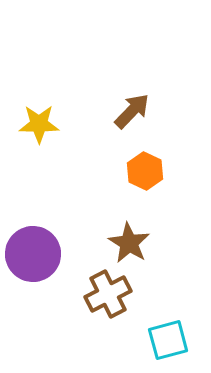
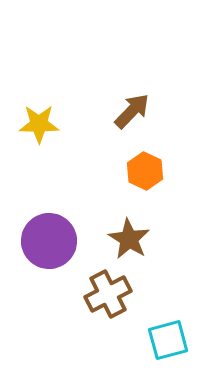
brown star: moved 4 px up
purple circle: moved 16 px right, 13 px up
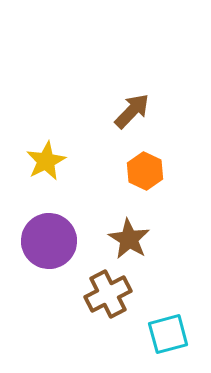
yellow star: moved 7 px right, 37 px down; rotated 27 degrees counterclockwise
cyan square: moved 6 px up
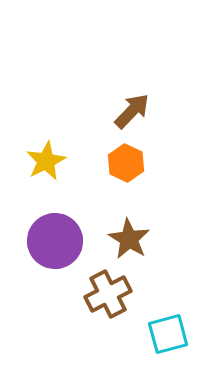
orange hexagon: moved 19 px left, 8 px up
purple circle: moved 6 px right
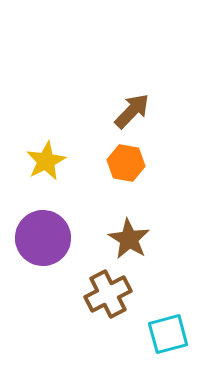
orange hexagon: rotated 15 degrees counterclockwise
purple circle: moved 12 px left, 3 px up
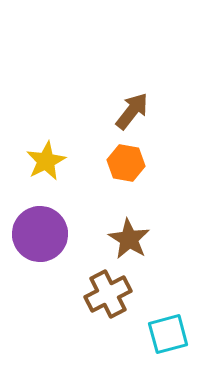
brown arrow: rotated 6 degrees counterclockwise
purple circle: moved 3 px left, 4 px up
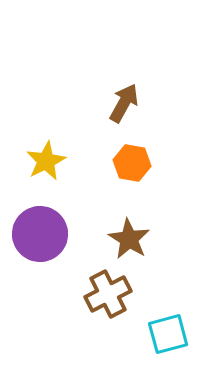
brown arrow: moved 8 px left, 8 px up; rotated 9 degrees counterclockwise
orange hexagon: moved 6 px right
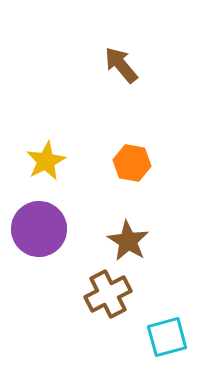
brown arrow: moved 3 px left, 38 px up; rotated 69 degrees counterclockwise
purple circle: moved 1 px left, 5 px up
brown star: moved 1 px left, 2 px down
cyan square: moved 1 px left, 3 px down
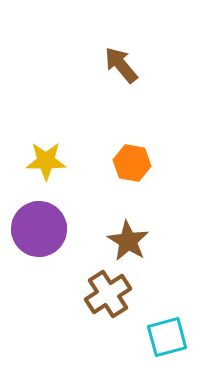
yellow star: rotated 27 degrees clockwise
brown cross: rotated 6 degrees counterclockwise
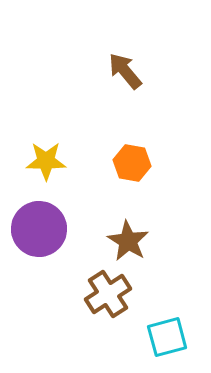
brown arrow: moved 4 px right, 6 px down
